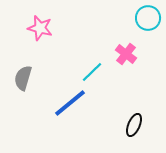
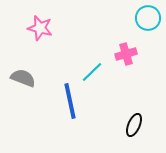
pink cross: rotated 35 degrees clockwise
gray semicircle: rotated 95 degrees clockwise
blue line: moved 2 px up; rotated 63 degrees counterclockwise
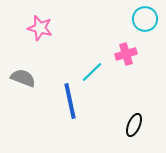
cyan circle: moved 3 px left, 1 px down
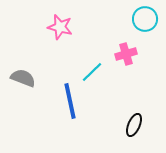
pink star: moved 20 px right, 1 px up
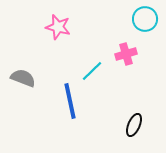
pink star: moved 2 px left
cyan line: moved 1 px up
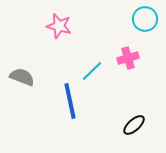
pink star: moved 1 px right, 1 px up
pink cross: moved 2 px right, 4 px down
gray semicircle: moved 1 px left, 1 px up
black ellipse: rotated 25 degrees clockwise
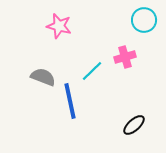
cyan circle: moved 1 px left, 1 px down
pink cross: moved 3 px left, 1 px up
gray semicircle: moved 21 px right
